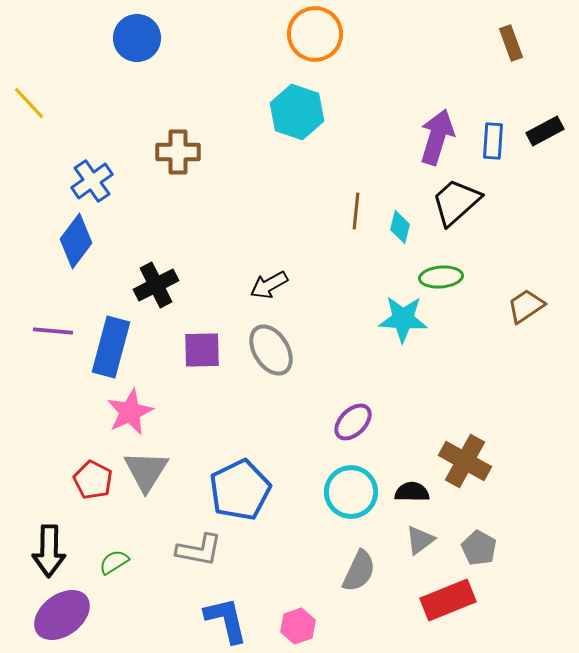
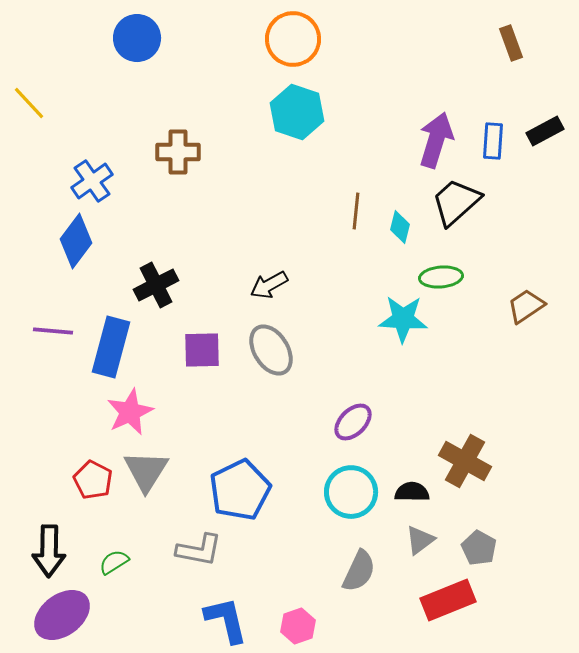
orange circle at (315, 34): moved 22 px left, 5 px down
purple arrow at (437, 137): moved 1 px left, 3 px down
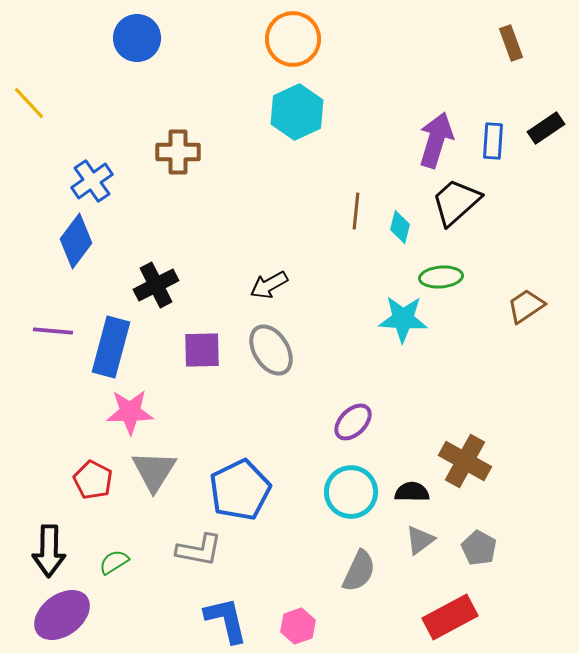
cyan hexagon at (297, 112): rotated 16 degrees clockwise
black rectangle at (545, 131): moved 1 px right, 3 px up; rotated 6 degrees counterclockwise
pink star at (130, 412): rotated 24 degrees clockwise
gray triangle at (146, 471): moved 8 px right
red rectangle at (448, 600): moved 2 px right, 17 px down; rotated 6 degrees counterclockwise
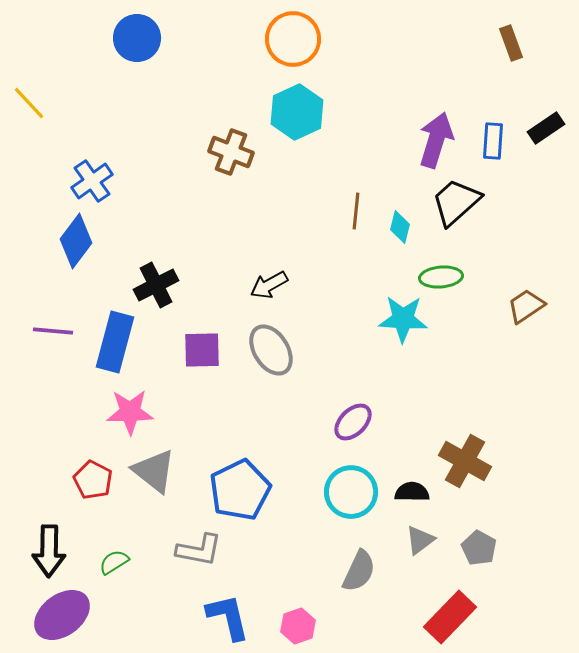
brown cross at (178, 152): moved 53 px right; rotated 21 degrees clockwise
blue rectangle at (111, 347): moved 4 px right, 5 px up
gray triangle at (154, 471): rotated 24 degrees counterclockwise
red rectangle at (450, 617): rotated 18 degrees counterclockwise
blue L-shape at (226, 620): moved 2 px right, 3 px up
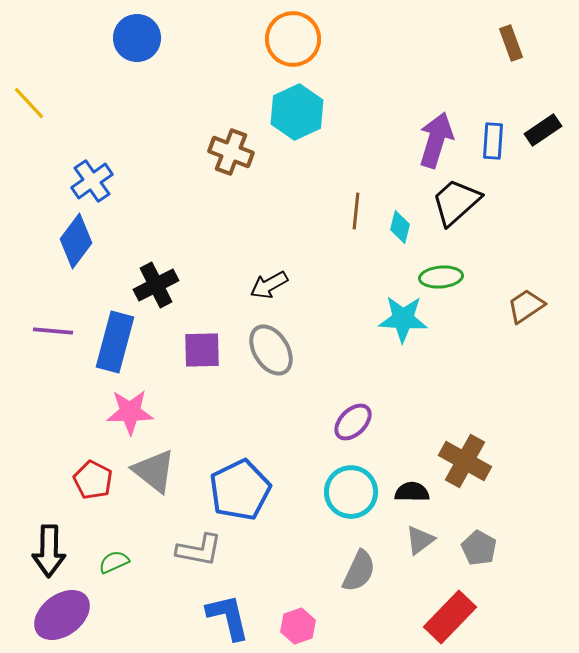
black rectangle at (546, 128): moved 3 px left, 2 px down
green semicircle at (114, 562): rotated 8 degrees clockwise
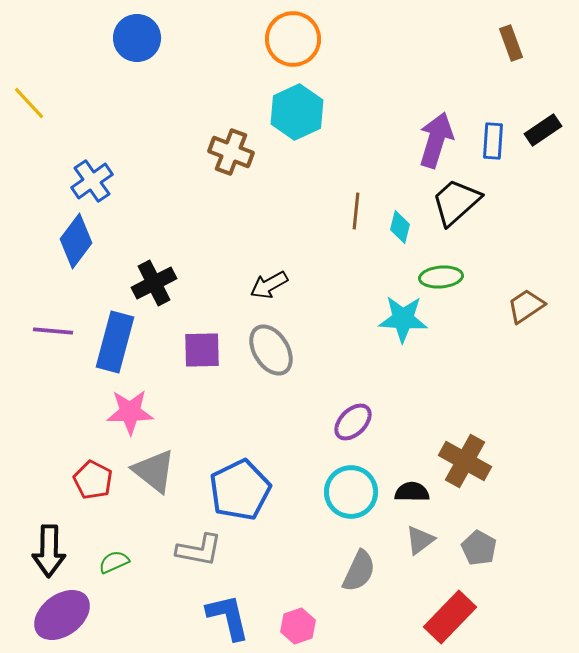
black cross at (156, 285): moved 2 px left, 2 px up
